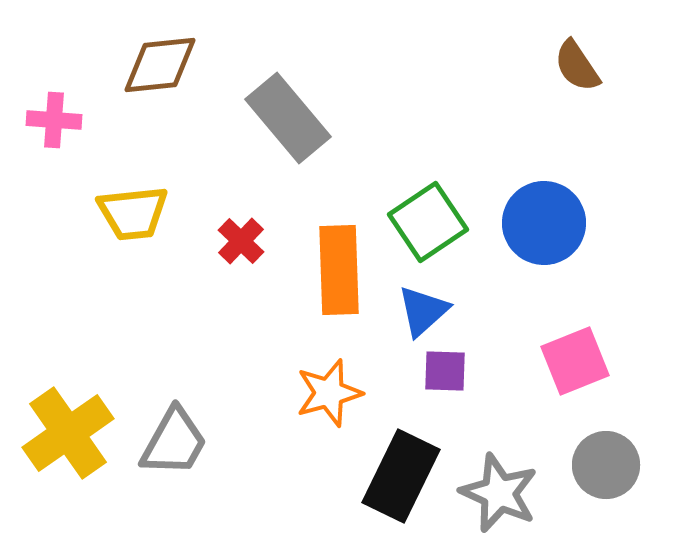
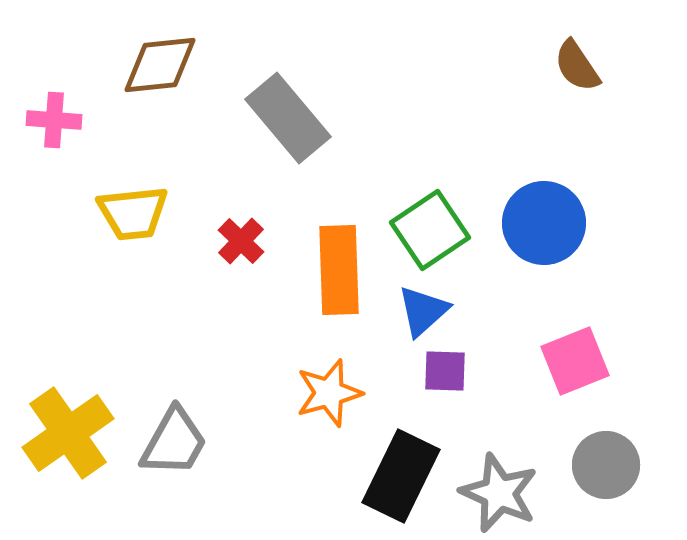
green square: moved 2 px right, 8 px down
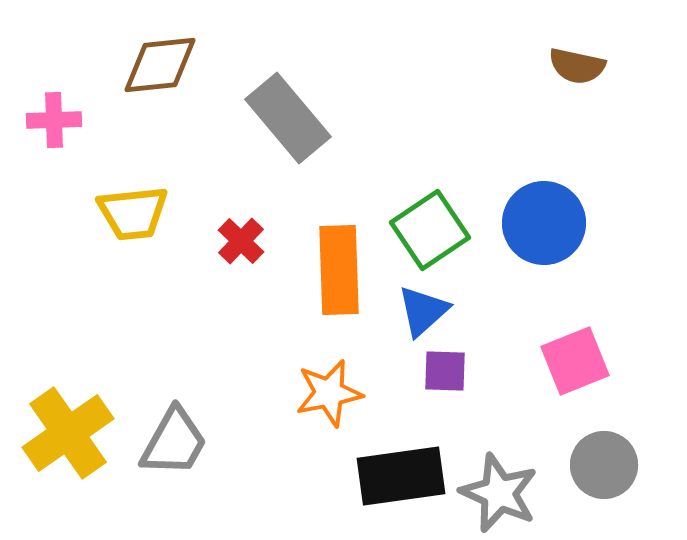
brown semicircle: rotated 44 degrees counterclockwise
pink cross: rotated 6 degrees counterclockwise
orange star: rotated 4 degrees clockwise
gray circle: moved 2 px left
black rectangle: rotated 56 degrees clockwise
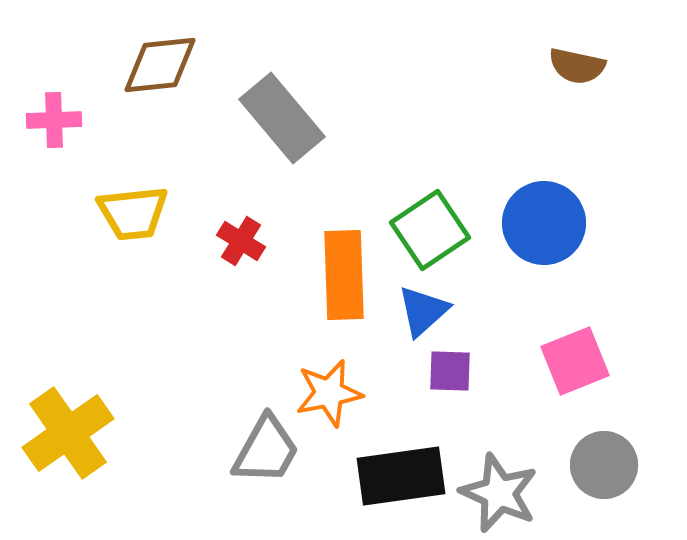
gray rectangle: moved 6 px left
red cross: rotated 12 degrees counterclockwise
orange rectangle: moved 5 px right, 5 px down
purple square: moved 5 px right
gray trapezoid: moved 92 px right, 8 px down
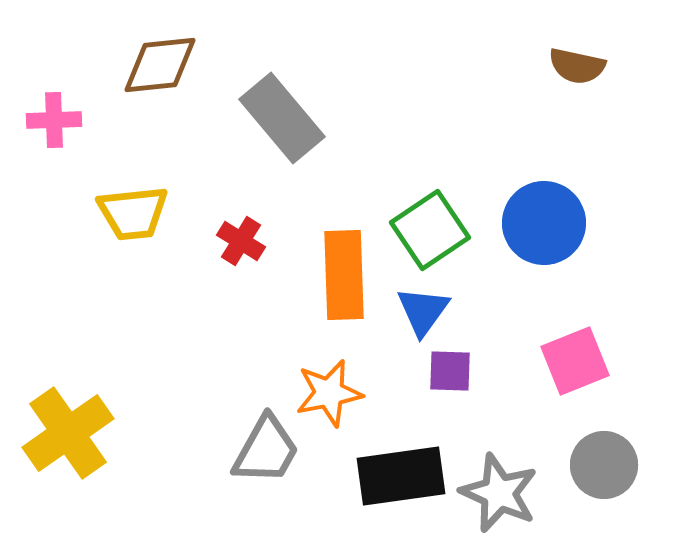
blue triangle: rotated 12 degrees counterclockwise
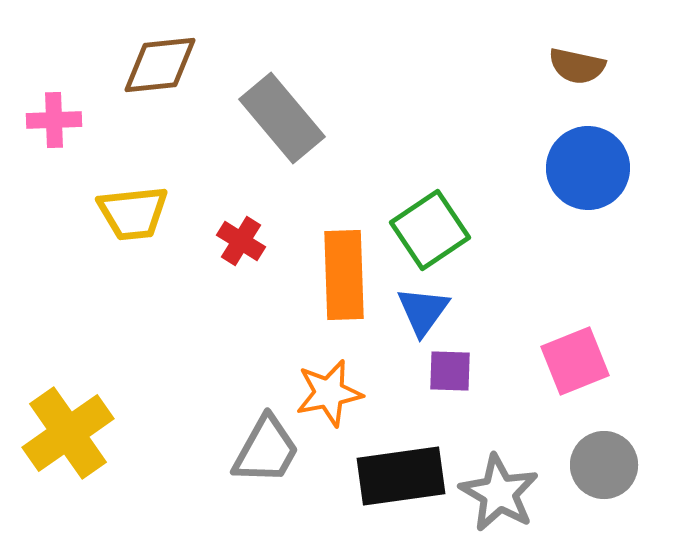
blue circle: moved 44 px right, 55 px up
gray star: rotated 6 degrees clockwise
